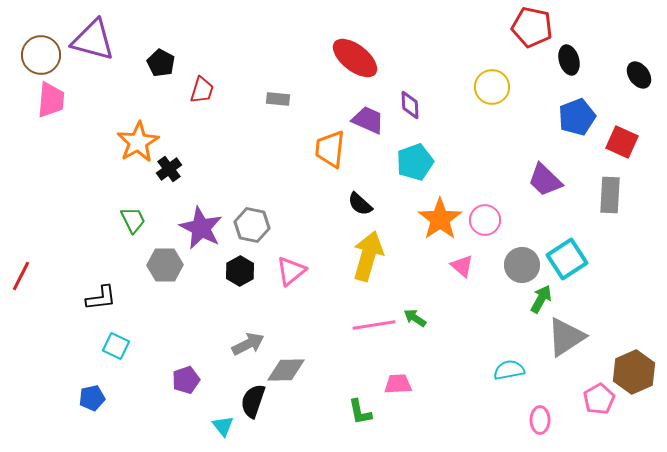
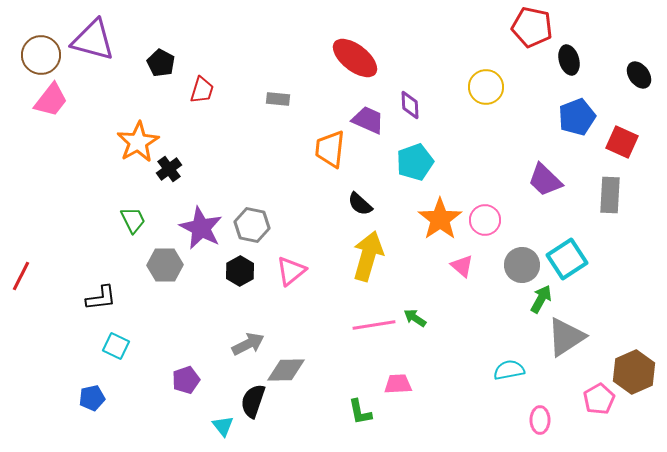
yellow circle at (492, 87): moved 6 px left
pink trapezoid at (51, 100): rotated 33 degrees clockwise
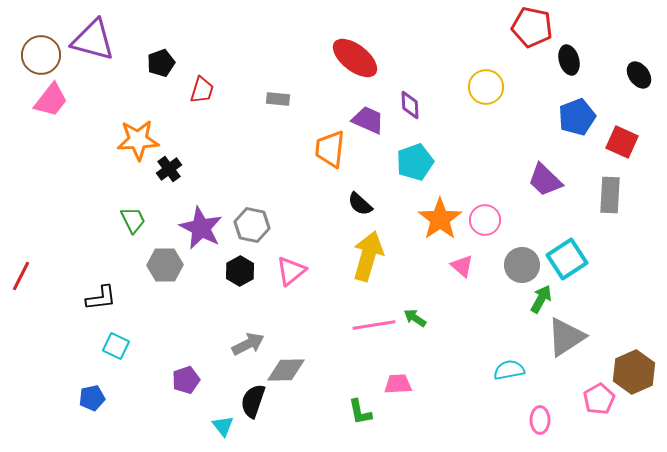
black pentagon at (161, 63): rotated 24 degrees clockwise
orange star at (138, 142): moved 2 px up; rotated 27 degrees clockwise
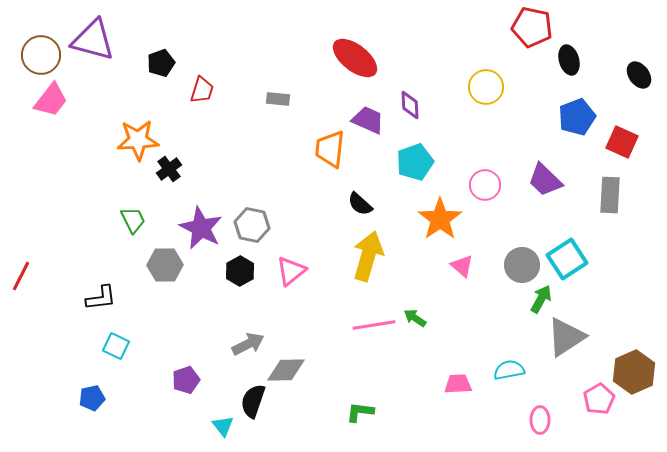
pink circle at (485, 220): moved 35 px up
pink trapezoid at (398, 384): moved 60 px right
green L-shape at (360, 412): rotated 108 degrees clockwise
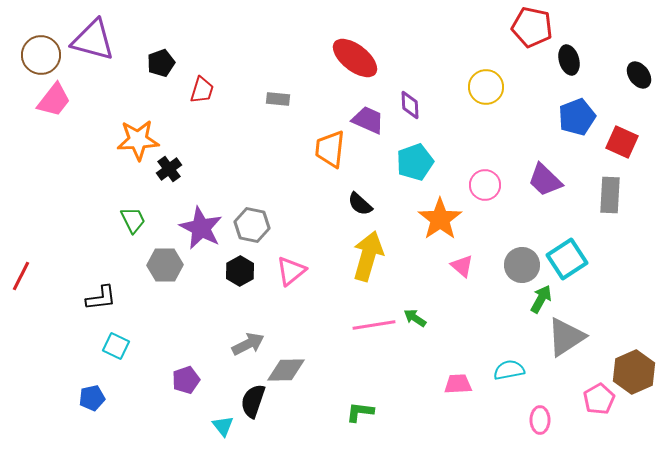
pink trapezoid at (51, 100): moved 3 px right
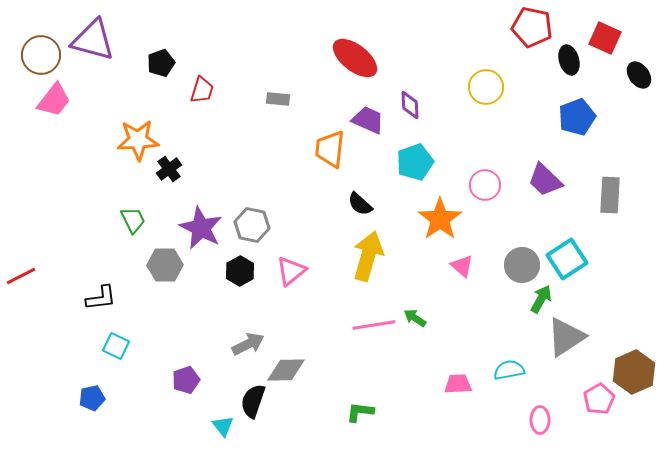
red square at (622, 142): moved 17 px left, 104 px up
red line at (21, 276): rotated 36 degrees clockwise
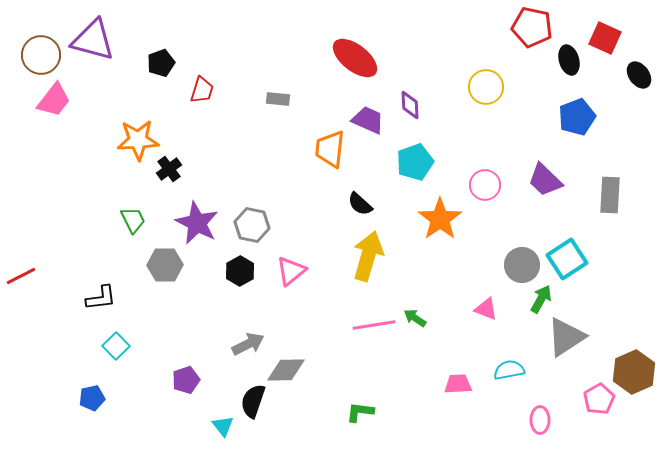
purple star at (201, 228): moved 4 px left, 5 px up
pink triangle at (462, 266): moved 24 px right, 43 px down; rotated 20 degrees counterclockwise
cyan square at (116, 346): rotated 20 degrees clockwise
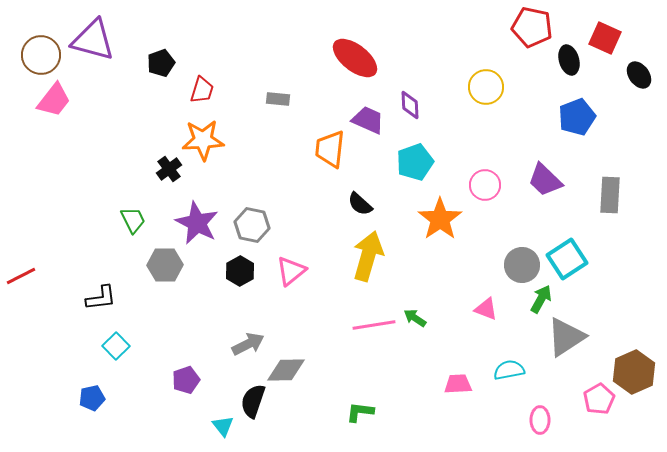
orange star at (138, 140): moved 65 px right
